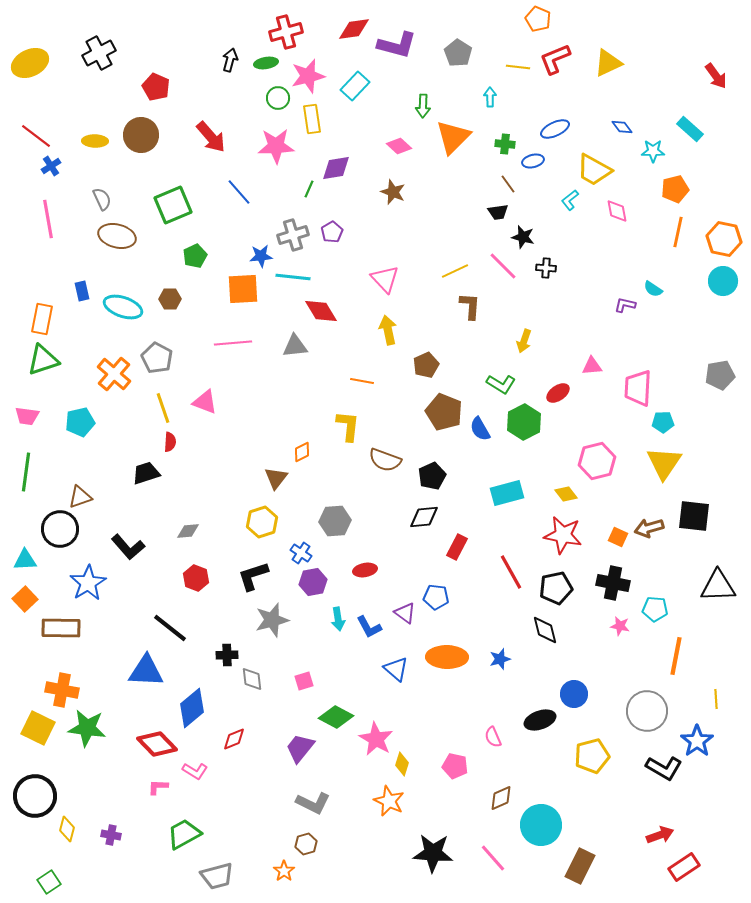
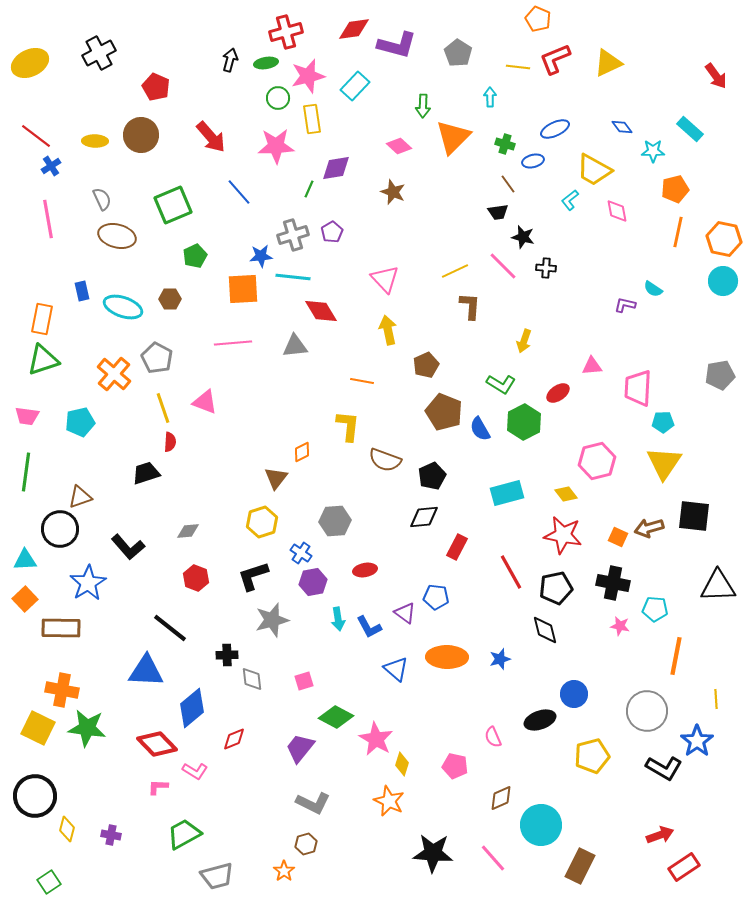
green cross at (505, 144): rotated 12 degrees clockwise
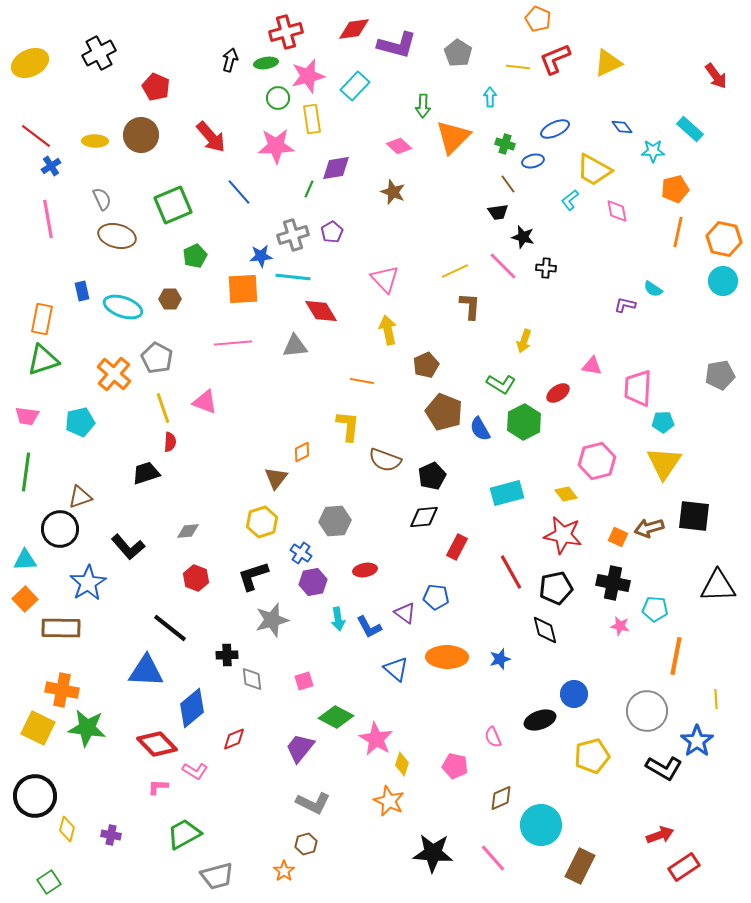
pink triangle at (592, 366): rotated 15 degrees clockwise
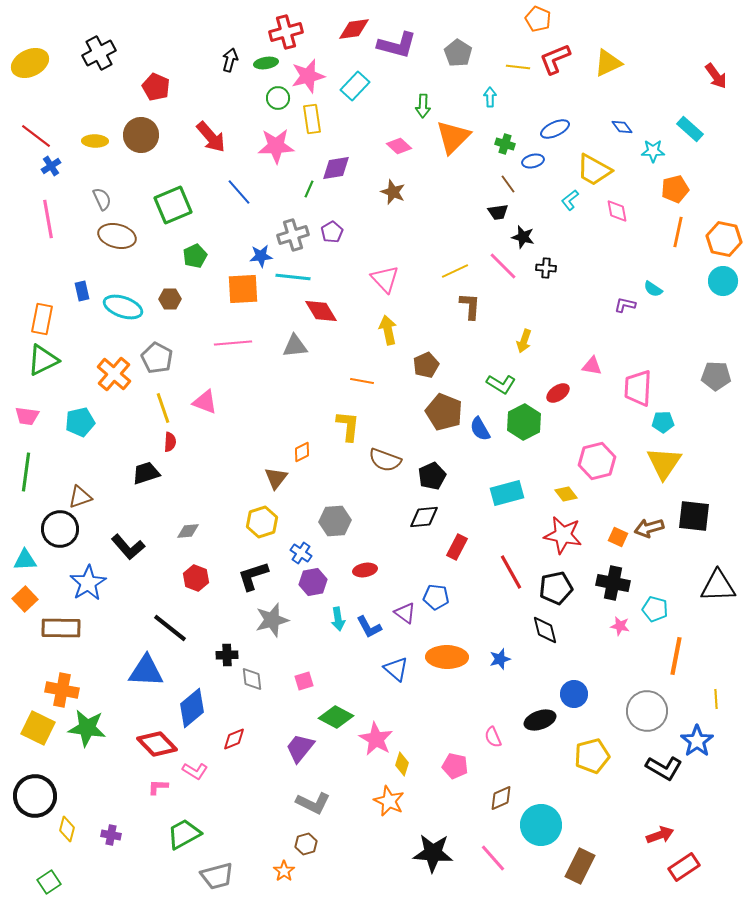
green triangle at (43, 360): rotated 8 degrees counterclockwise
gray pentagon at (720, 375): moved 4 px left, 1 px down; rotated 12 degrees clockwise
cyan pentagon at (655, 609): rotated 10 degrees clockwise
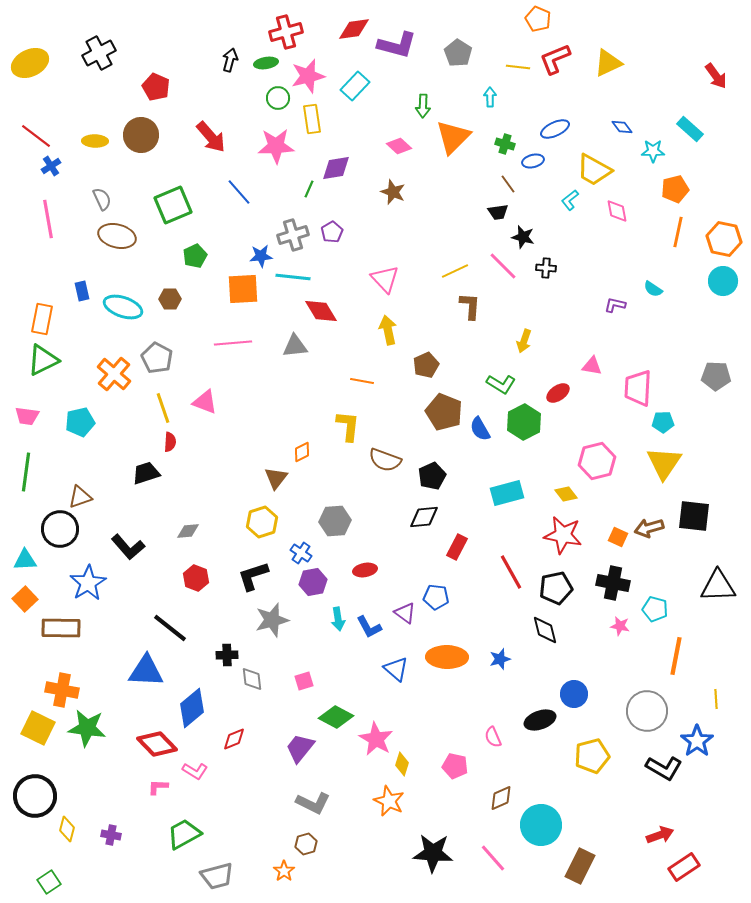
purple L-shape at (625, 305): moved 10 px left
